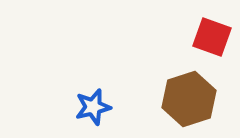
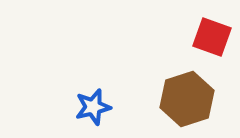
brown hexagon: moved 2 px left
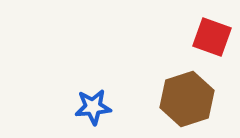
blue star: rotated 9 degrees clockwise
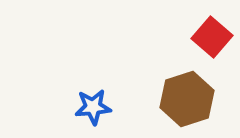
red square: rotated 21 degrees clockwise
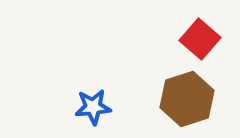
red square: moved 12 px left, 2 px down
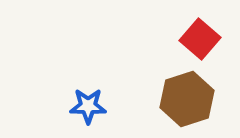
blue star: moved 5 px left, 1 px up; rotated 6 degrees clockwise
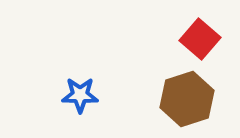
blue star: moved 8 px left, 11 px up
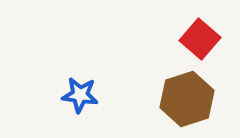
blue star: rotated 6 degrees clockwise
